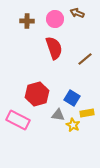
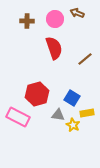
pink rectangle: moved 3 px up
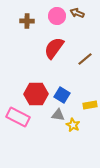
pink circle: moved 2 px right, 3 px up
red semicircle: rotated 125 degrees counterclockwise
red hexagon: moved 1 px left; rotated 15 degrees clockwise
blue square: moved 10 px left, 3 px up
yellow rectangle: moved 3 px right, 8 px up
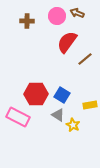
red semicircle: moved 13 px right, 6 px up
gray triangle: rotated 24 degrees clockwise
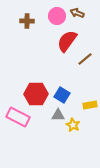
red semicircle: moved 1 px up
gray triangle: rotated 32 degrees counterclockwise
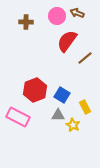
brown cross: moved 1 px left, 1 px down
brown line: moved 1 px up
red hexagon: moved 1 px left, 4 px up; rotated 20 degrees counterclockwise
yellow rectangle: moved 5 px left, 2 px down; rotated 72 degrees clockwise
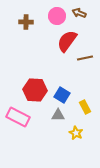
brown arrow: moved 2 px right
brown line: rotated 28 degrees clockwise
red hexagon: rotated 25 degrees clockwise
yellow star: moved 3 px right, 8 px down
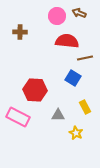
brown cross: moved 6 px left, 10 px down
red semicircle: rotated 60 degrees clockwise
blue square: moved 11 px right, 17 px up
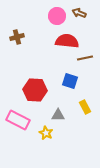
brown cross: moved 3 px left, 5 px down; rotated 16 degrees counterclockwise
blue square: moved 3 px left, 3 px down; rotated 14 degrees counterclockwise
pink rectangle: moved 3 px down
yellow star: moved 30 px left
